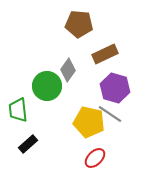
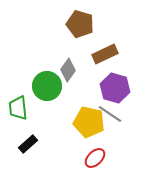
brown pentagon: moved 1 px right; rotated 12 degrees clockwise
green trapezoid: moved 2 px up
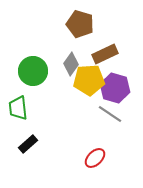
gray diamond: moved 3 px right, 6 px up
green circle: moved 14 px left, 15 px up
yellow pentagon: moved 42 px up; rotated 16 degrees counterclockwise
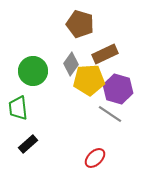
purple hexagon: moved 3 px right, 1 px down
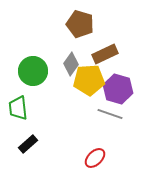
gray line: rotated 15 degrees counterclockwise
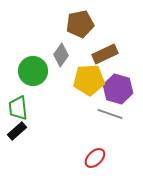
brown pentagon: rotated 28 degrees counterclockwise
gray diamond: moved 10 px left, 9 px up
black rectangle: moved 11 px left, 13 px up
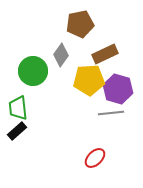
gray line: moved 1 px right, 1 px up; rotated 25 degrees counterclockwise
